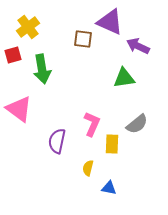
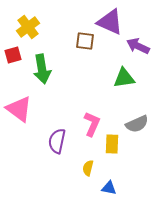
brown square: moved 2 px right, 2 px down
gray semicircle: rotated 15 degrees clockwise
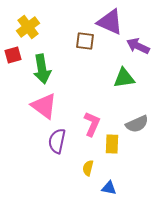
pink triangle: moved 25 px right, 3 px up
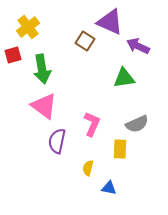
brown square: rotated 24 degrees clockwise
yellow rectangle: moved 8 px right, 5 px down
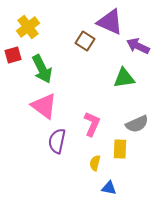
green arrow: rotated 16 degrees counterclockwise
yellow semicircle: moved 7 px right, 5 px up
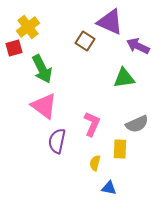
red square: moved 1 px right, 7 px up
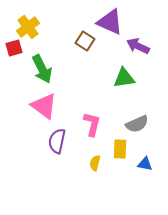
pink L-shape: rotated 10 degrees counterclockwise
blue triangle: moved 36 px right, 24 px up
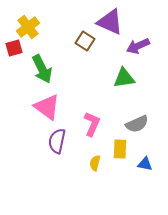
purple arrow: rotated 50 degrees counterclockwise
pink triangle: moved 3 px right, 1 px down
pink L-shape: rotated 10 degrees clockwise
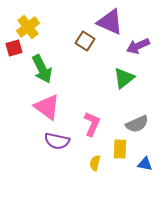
green triangle: rotated 30 degrees counterclockwise
purple semicircle: rotated 90 degrees counterclockwise
